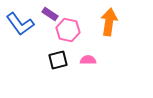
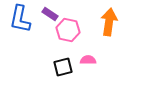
blue L-shape: moved 5 px up; rotated 48 degrees clockwise
black square: moved 5 px right, 7 px down
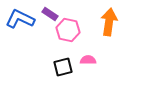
blue L-shape: rotated 104 degrees clockwise
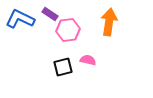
pink hexagon: rotated 20 degrees counterclockwise
pink semicircle: rotated 14 degrees clockwise
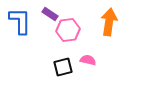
blue L-shape: moved 2 px down; rotated 64 degrees clockwise
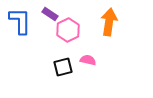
pink hexagon: rotated 20 degrees counterclockwise
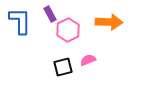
purple rectangle: rotated 28 degrees clockwise
orange arrow: rotated 84 degrees clockwise
pink semicircle: rotated 35 degrees counterclockwise
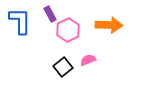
orange arrow: moved 3 px down
black square: rotated 24 degrees counterclockwise
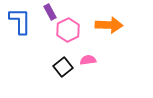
purple rectangle: moved 2 px up
pink semicircle: rotated 14 degrees clockwise
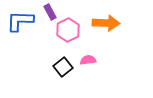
blue L-shape: rotated 88 degrees counterclockwise
orange arrow: moved 3 px left, 2 px up
